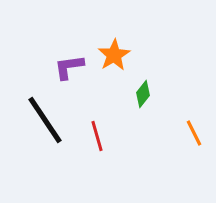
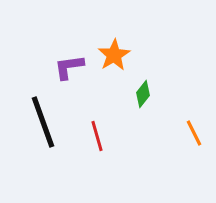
black line: moved 2 px left, 2 px down; rotated 14 degrees clockwise
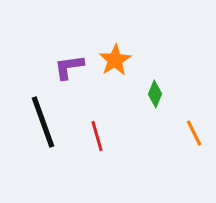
orange star: moved 1 px right, 5 px down
green diamond: moved 12 px right; rotated 16 degrees counterclockwise
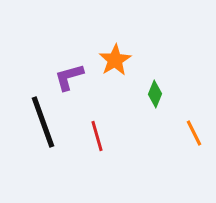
purple L-shape: moved 10 px down; rotated 8 degrees counterclockwise
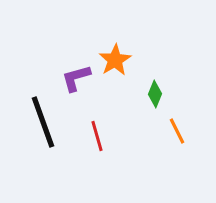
purple L-shape: moved 7 px right, 1 px down
orange line: moved 17 px left, 2 px up
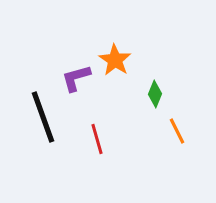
orange star: rotated 8 degrees counterclockwise
black line: moved 5 px up
red line: moved 3 px down
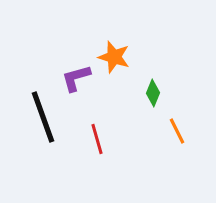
orange star: moved 1 px left, 3 px up; rotated 16 degrees counterclockwise
green diamond: moved 2 px left, 1 px up
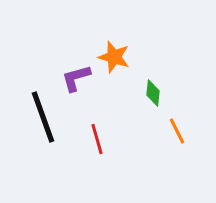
green diamond: rotated 16 degrees counterclockwise
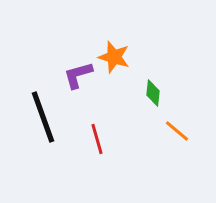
purple L-shape: moved 2 px right, 3 px up
orange line: rotated 24 degrees counterclockwise
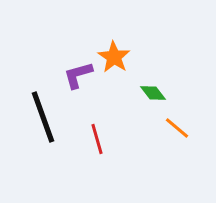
orange star: rotated 16 degrees clockwise
green diamond: rotated 44 degrees counterclockwise
orange line: moved 3 px up
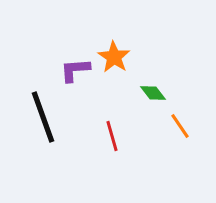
purple L-shape: moved 3 px left, 5 px up; rotated 12 degrees clockwise
orange line: moved 3 px right, 2 px up; rotated 16 degrees clockwise
red line: moved 15 px right, 3 px up
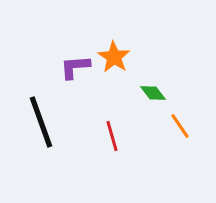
purple L-shape: moved 3 px up
black line: moved 2 px left, 5 px down
